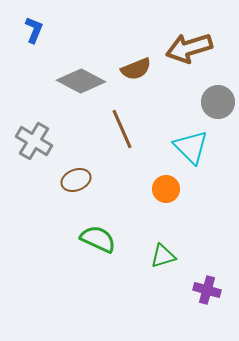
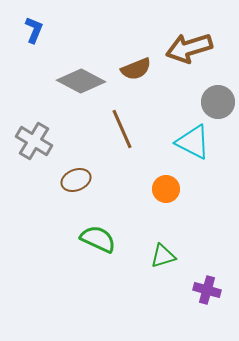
cyan triangle: moved 2 px right, 5 px up; rotated 18 degrees counterclockwise
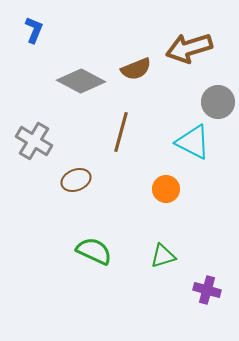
brown line: moved 1 px left, 3 px down; rotated 39 degrees clockwise
green semicircle: moved 4 px left, 12 px down
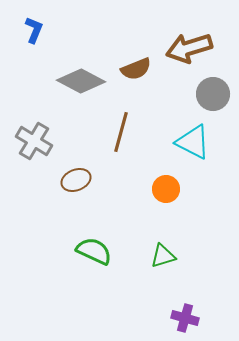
gray circle: moved 5 px left, 8 px up
purple cross: moved 22 px left, 28 px down
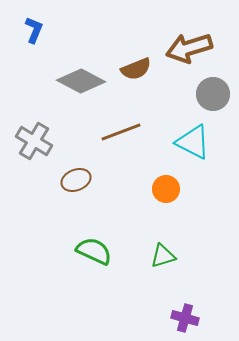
brown line: rotated 54 degrees clockwise
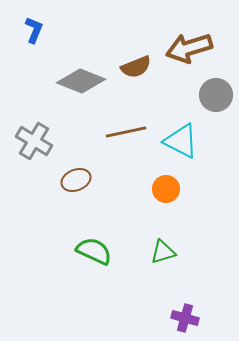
brown semicircle: moved 2 px up
gray diamond: rotated 6 degrees counterclockwise
gray circle: moved 3 px right, 1 px down
brown line: moved 5 px right; rotated 9 degrees clockwise
cyan triangle: moved 12 px left, 1 px up
green triangle: moved 4 px up
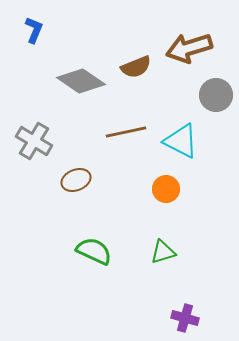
gray diamond: rotated 12 degrees clockwise
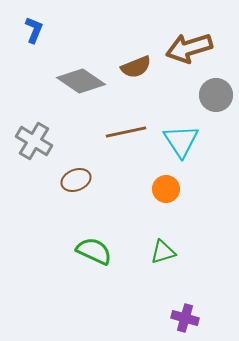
cyan triangle: rotated 30 degrees clockwise
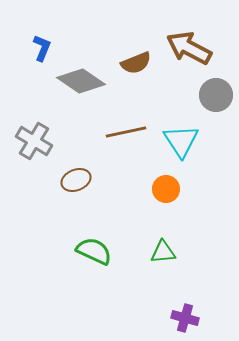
blue L-shape: moved 8 px right, 18 px down
brown arrow: rotated 45 degrees clockwise
brown semicircle: moved 4 px up
green triangle: rotated 12 degrees clockwise
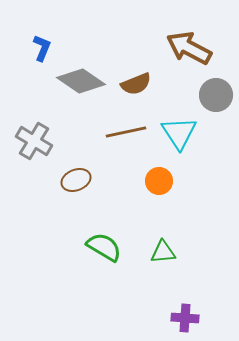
brown semicircle: moved 21 px down
cyan triangle: moved 2 px left, 8 px up
orange circle: moved 7 px left, 8 px up
green semicircle: moved 10 px right, 4 px up; rotated 6 degrees clockwise
purple cross: rotated 12 degrees counterclockwise
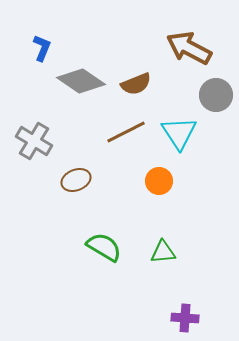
brown line: rotated 15 degrees counterclockwise
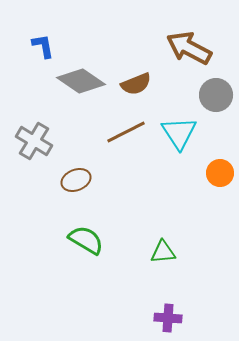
blue L-shape: moved 1 px right, 2 px up; rotated 32 degrees counterclockwise
orange circle: moved 61 px right, 8 px up
green semicircle: moved 18 px left, 7 px up
purple cross: moved 17 px left
